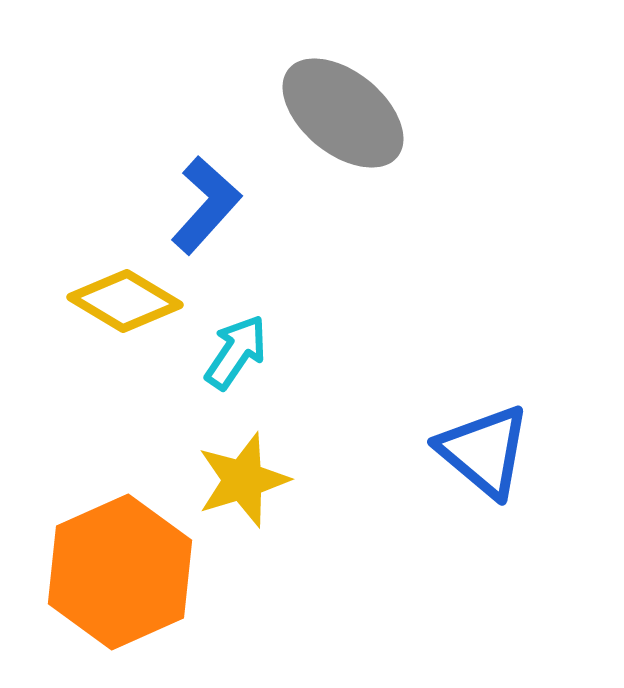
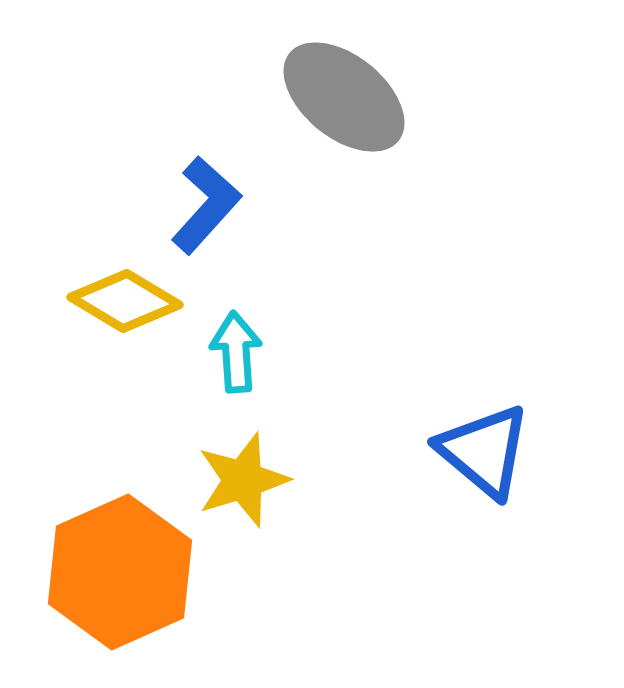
gray ellipse: moved 1 px right, 16 px up
cyan arrow: rotated 38 degrees counterclockwise
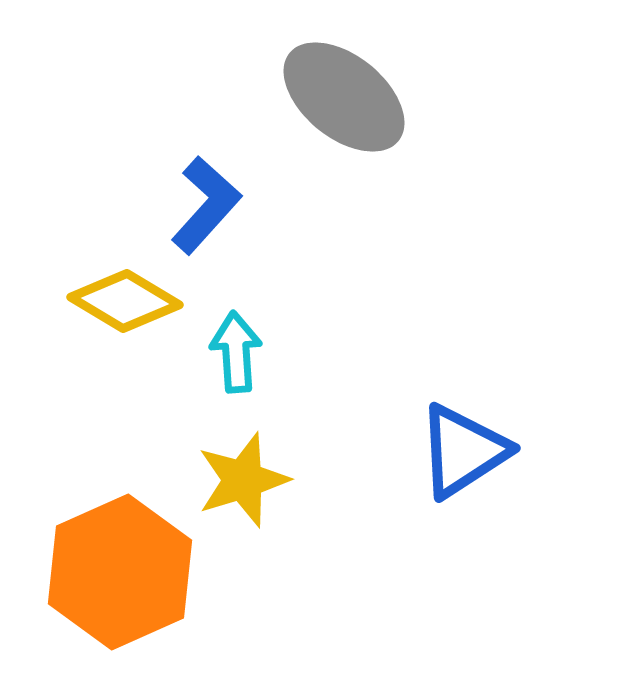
blue triangle: moved 21 px left; rotated 47 degrees clockwise
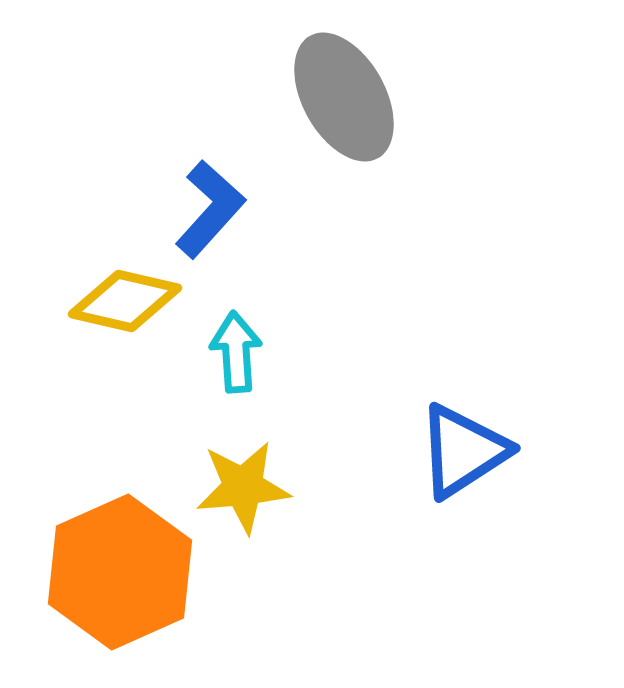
gray ellipse: rotated 22 degrees clockwise
blue L-shape: moved 4 px right, 4 px down
yellow diamond: rotated 18 degrees counterclockwise
yellow star: moved 7 px down; rotated 12 degrees clockwise
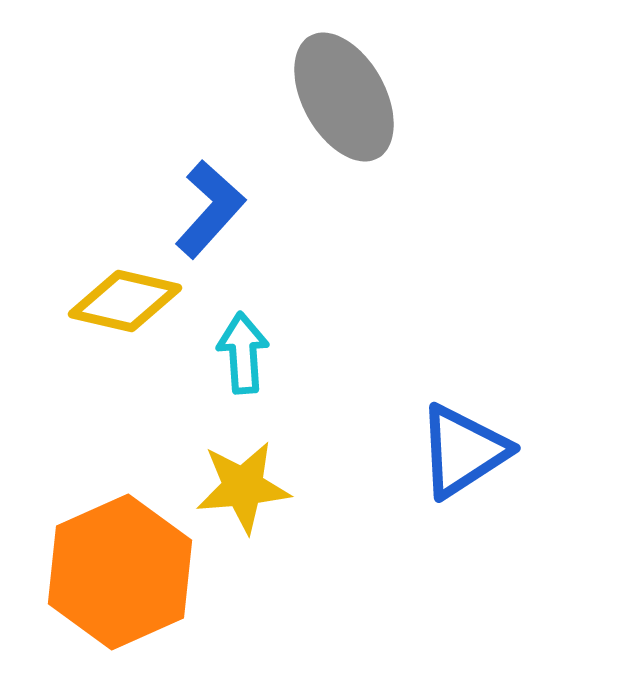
cyan arrow: moved 7 px right, 1 px down
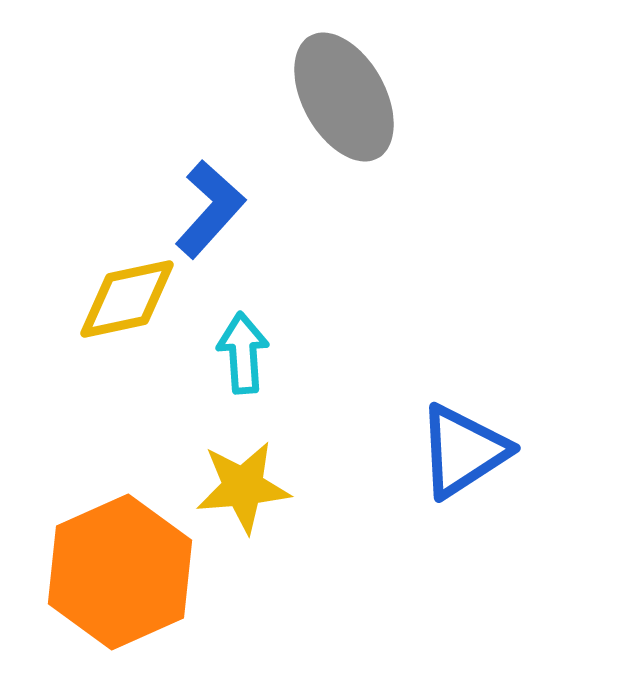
yellow diamond: moved 2 px right, 2 px up; rotated 25 degrees counterclockwise
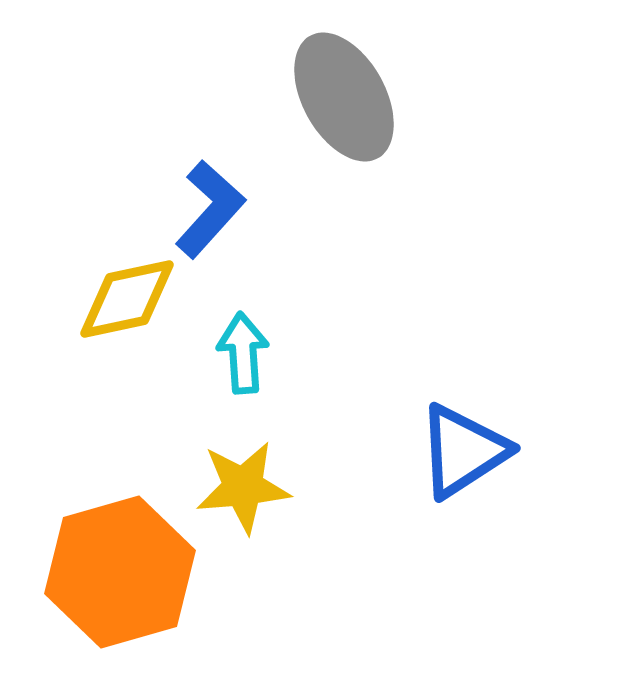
orange hexagon: rotated 8 degrees clockwise
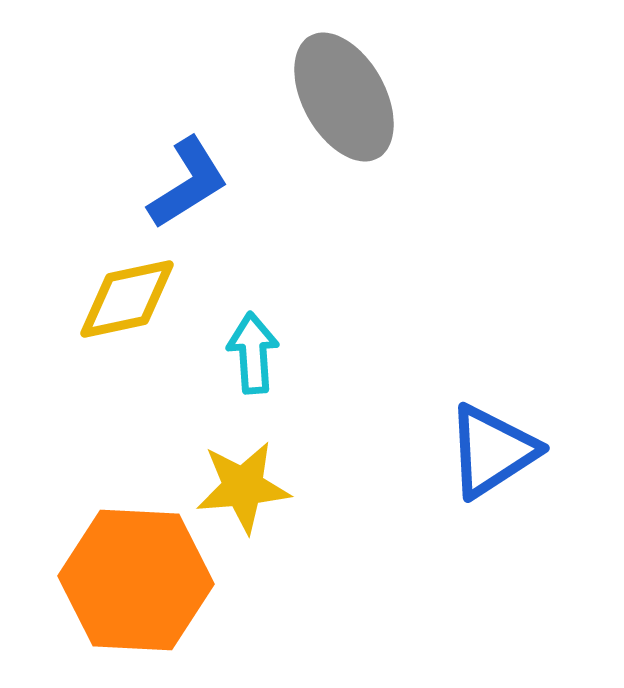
blue L-shape: moved 22 px left, 26 px up; rotated 16 degrees clockwise
cyan arrow: moved 10 px right
blue triangle: moved 29 px right
orange hexagon: moved 16 px right, 8 px down; rotated 19 degrees clockwise
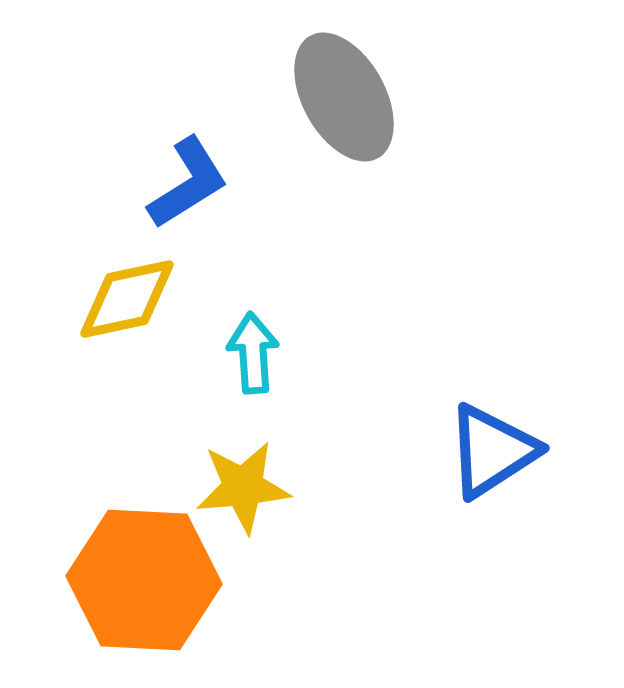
orange hexagon: moved 8 px right
